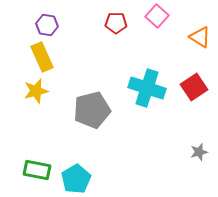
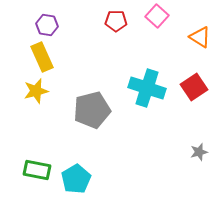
red pentagon: moved 2 px up
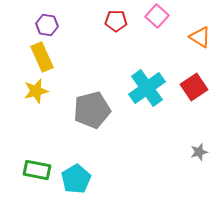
cyan cross: rotated 36 degrees clockwise
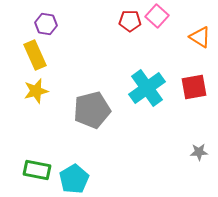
red pentagon: moved 14 px right
purple hexagon: moved 1 px left, 1 px up
yellow rectangle: moved 7 px left, 2 px up
red square: rotated 24 degrees clockwise
gray star: rotated 12 degrees clockwise
cyan pentagon: moved 2 px left
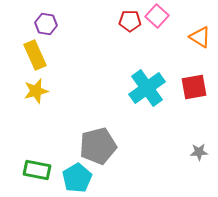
gray pentagon: moved 6 px right, 36 px down
cyan pentagon: moved 3 px right, 1 px up
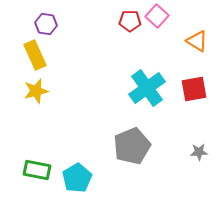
orange triangle: moved 3 px left, 4 px down
red square: moved 2 px down
gray pentagon: moved 34 px right; rotated 9 degrees counterclockwise
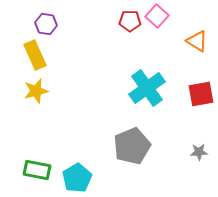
red square: moved 7 px right, 5 px down
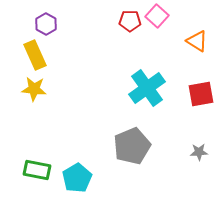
purple hexagon: rotated 20 degrees clockwise
yellow star: moved 2 px left, 2 px up; rotated 20 degrees clockwise
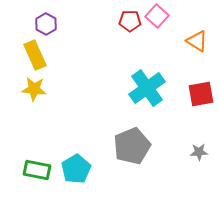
cyan pentagon: moved 1 px left, 9 px up
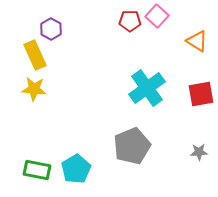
purple hexagon: moved 5 px right, 5 px down
